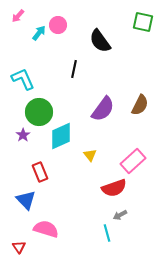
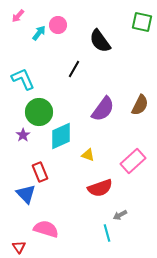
green square: moved 1 px left
black line: rotated 18 degrees clockwise
yellow triangle: moved 2 px left; rotated 32 degrees counterclockwise
red semicircle: moved 14 px left
blue triangle: moved 6 px up
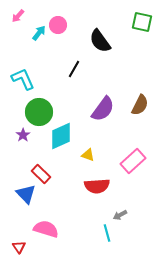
red rectangle: moved 1 px right, 2 px down; rotated 24 degrees counterclockwise
red semicircle: moved 3 px left, 2 px up; rotated 15 degrees clockwise
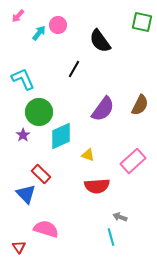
gray arrow: moved 2 px down; rotated 48 degrees clockwise
cyan line: moved 4 px right, 4 px down
